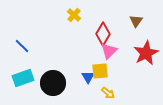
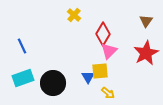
brown triangle: moved 10 px right
blue line: rotated 21 degrees clockwise
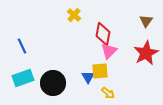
red diamond: rotated 20 degrees counterclockwise
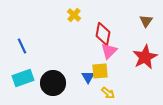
red star: moved 1 px left, 4 px down
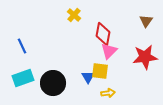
red star: rotated 20 degrees clockwise
yellow square: rotated 12 degrees clockwise
yellow arrow: rotated 48 degrees counterclockwise
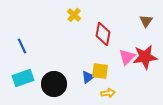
pink triangle: moved 18 px right, 6 px down
blue triangle: rotated 24 degrees clockwise
black circle: moved 1 px right, 1 px down
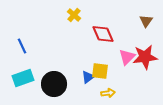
red diamond: rotated 35 degrees counterclockwise
